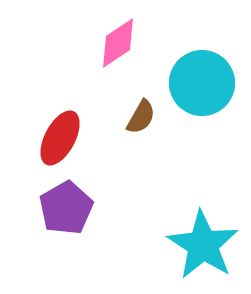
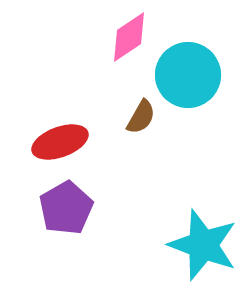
pink diamond: moved 11 px right, 6 px up
cyan circle: moved 14 px left, 8 px up
red ellipse: moved 4 px down; rotated 42 degrees clockwise
cyan star: rotated 12 degrees counterclockwise
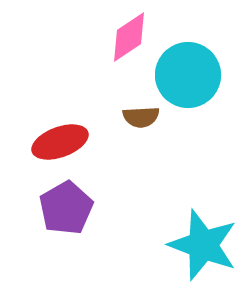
brown semicircle: rotated 57 degrees clockwise
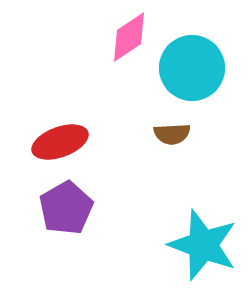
cyan circle: moved 4 px right, 7 px up
brown semicircle: moved 31 px right, 17 px down
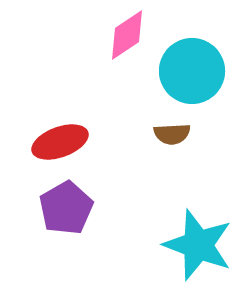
pink diamond: moved 2 px left, 2 px up
cyan circle: moved 3 px down
cyan star: moved 5 px left
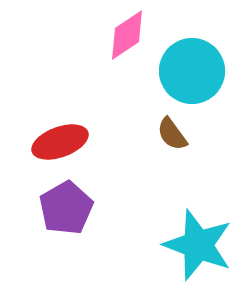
brown semicircle: rotated 57 degrees clockwise
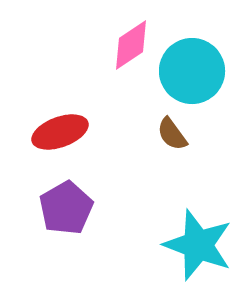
pink diamond: moved 4 px right, 10 px down
red ellipse: moved 10 px up
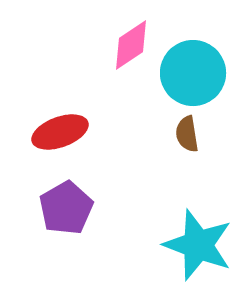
cyan circle: moved 1 px right, 2 px down
brown semicircle: moved 15 px right; rotated 27 degrees clockwise
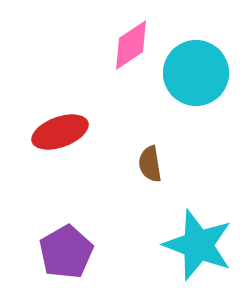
cyan circle: moved 3 px right
brown semicircle: moved 37 px left, 30 px down
purple pentagon: moved 44 px down
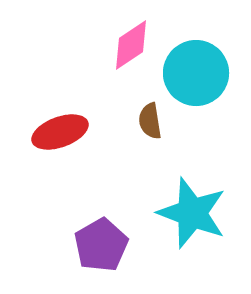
brown semicircle: moved 43 px up
cyan star: moved 6 px left, 32 px up
purple pentagon: moved 35 px right, 7 px up
